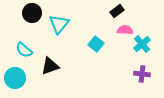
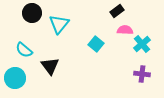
black triangle: rotated 48 degrees counterclockwise
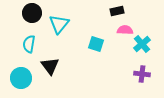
black rectangle: rotated 24 degrees clockwise
cyan square: rotated 21 degrees counterclockwise
cyan semicircle: moved 5 px right, 6 px up; rotated 60 degrees clockwise
cyan circle: moved 6 px right
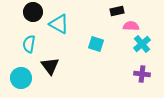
black circle: moved 1 px right, 1 px up
cyan triangle: rotated 40 degrees counterclockwise
pink semicircle: moved 6 px right, 4 px up
